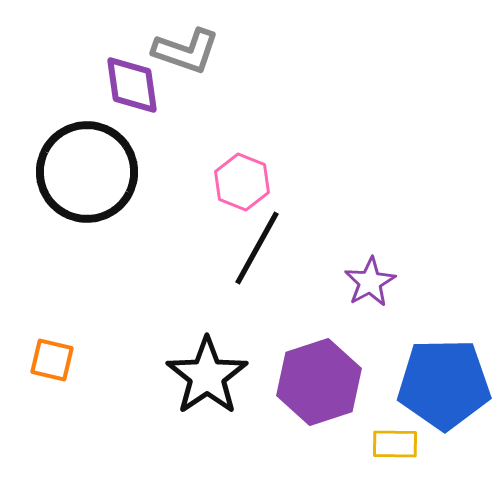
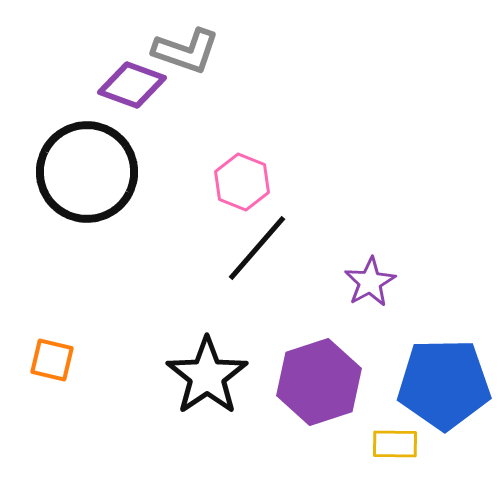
purple diamond: rotated 62 degrees counterclockwise
black line: rotated 12 degrees clockwise
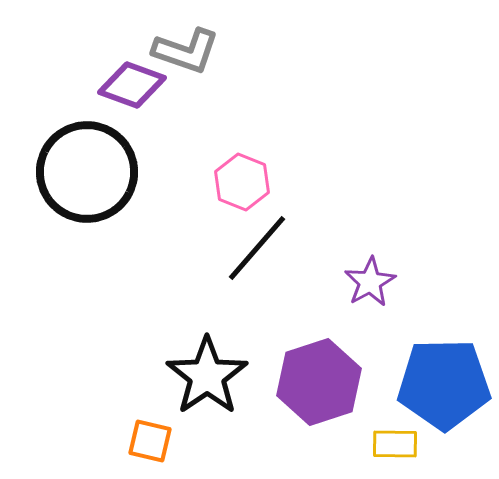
orange square: moved 98 px right, 81 px down
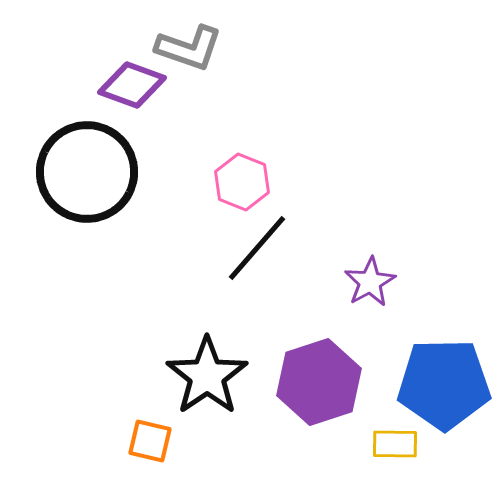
gray L-shape: moved 3 px right, 3 px up
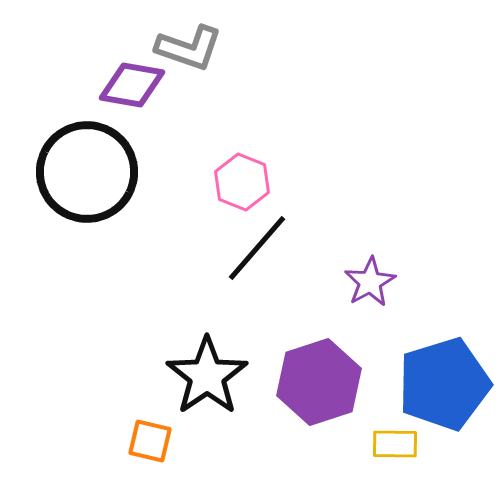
purple diamond: rotated 10 degrees counterclockwise
blue pentagon: rotated 16 degrees counterclockwise
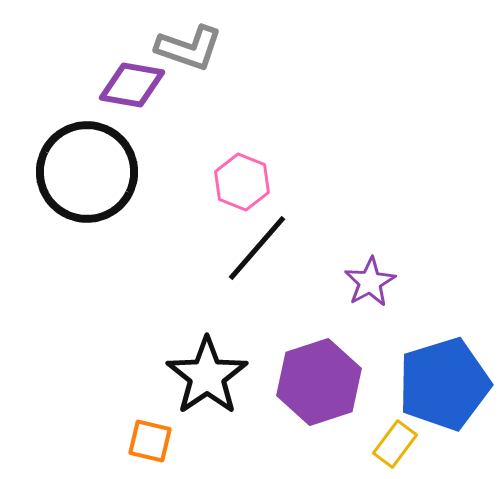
yellow rectangle: rotated 54 degrees counterclockwise
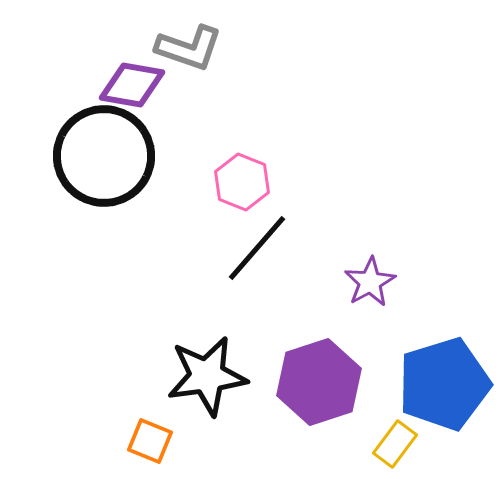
black circle: moved 17 px right, 16 px up
black star: rotated 26 degrees clockwise
orange square: rotated 9 degrees clockwise
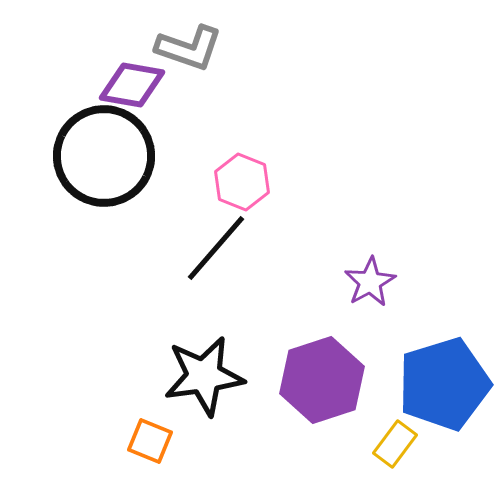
black line: moved 41 px left
black star: moved 3 px left
purple hexagon: moved 3 px right, 2 px up
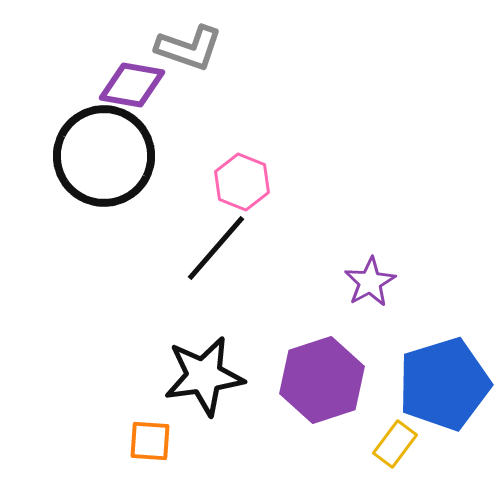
orange square: rotated 18 degrees counterclockwise
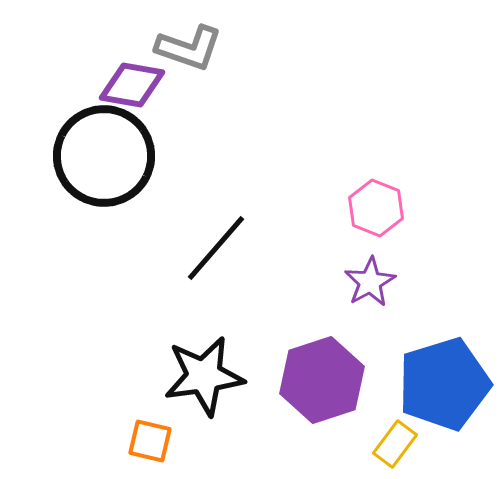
pink hexagon: moved 134 px right, 26 px down
orange square: rotated 9 degrees clockwise
